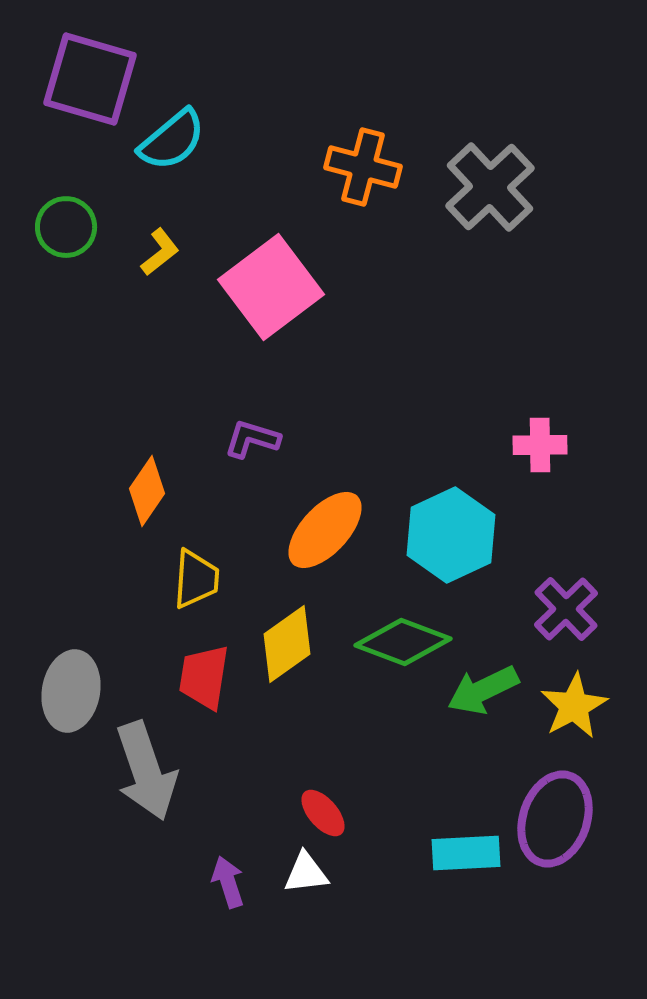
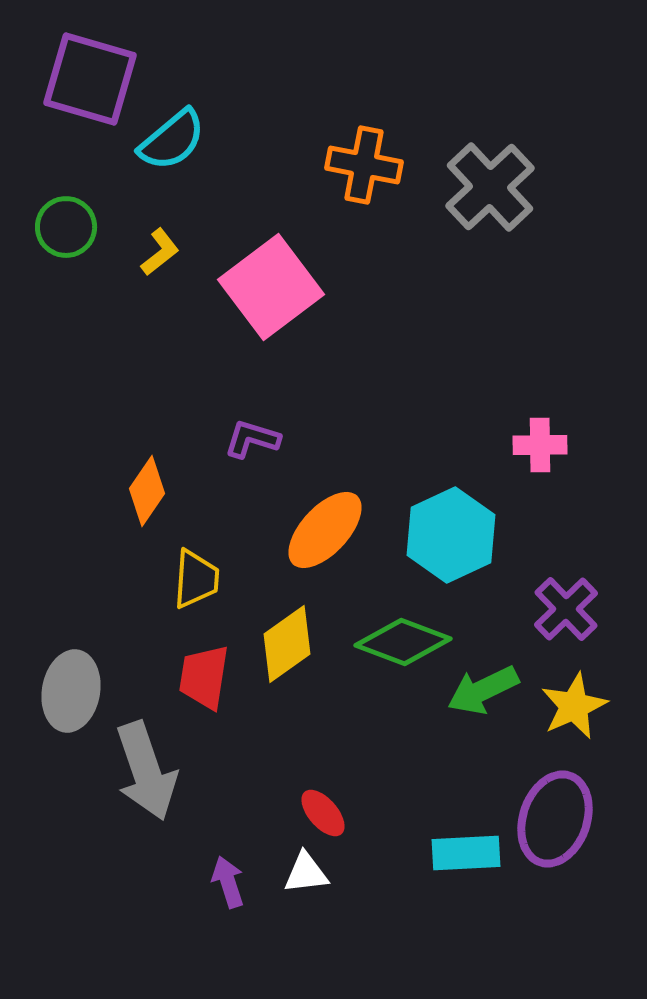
orange cross: moved 1 px right, 2 px up; rotated 4 degrees counterclockwise
yellow star: rotated 4 degrees clockwise
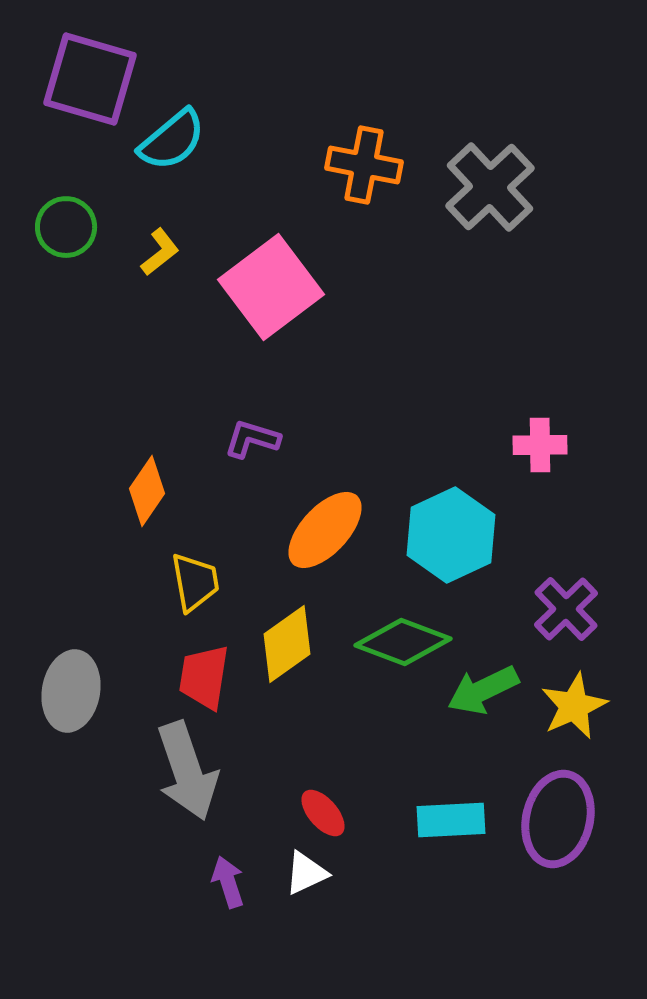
yellow trapezoid: moved 1 px left, 3 px down; rotated 14 degrees counterclockwise
gray arrow: moved 41 px right
purple ellipse: moved 3 px right; rotated 6 degrees counterclockwise
cyan rectangle: moved 15 px left, 33 px up
white triangle: rotated 18 degrees counterclockwise
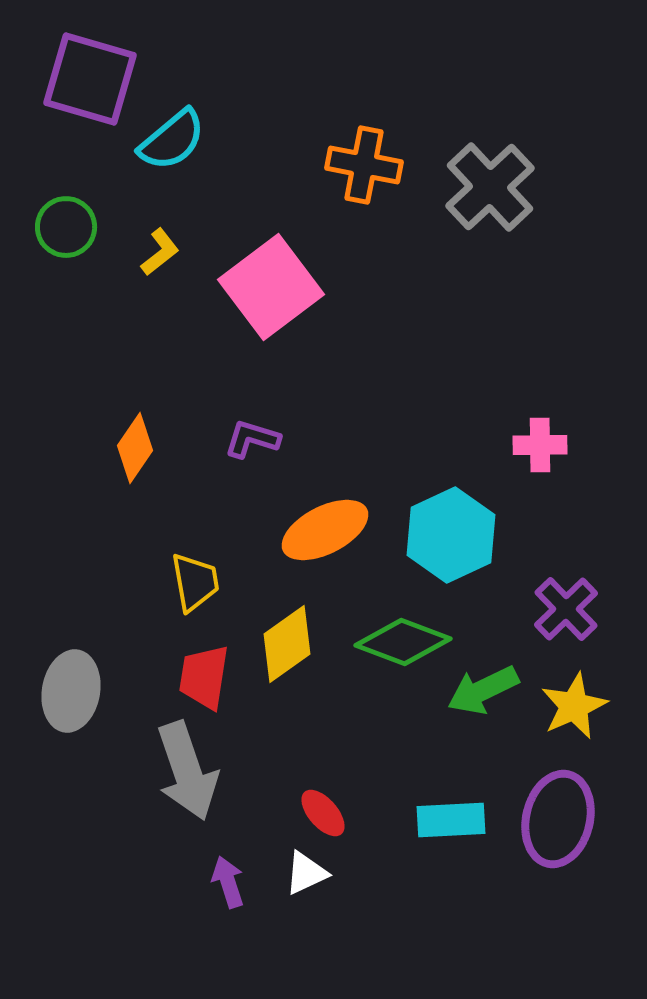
orange diamond: moved 12 px left, 43 px up
orange ellipse: rotated 20 degrees clockwise
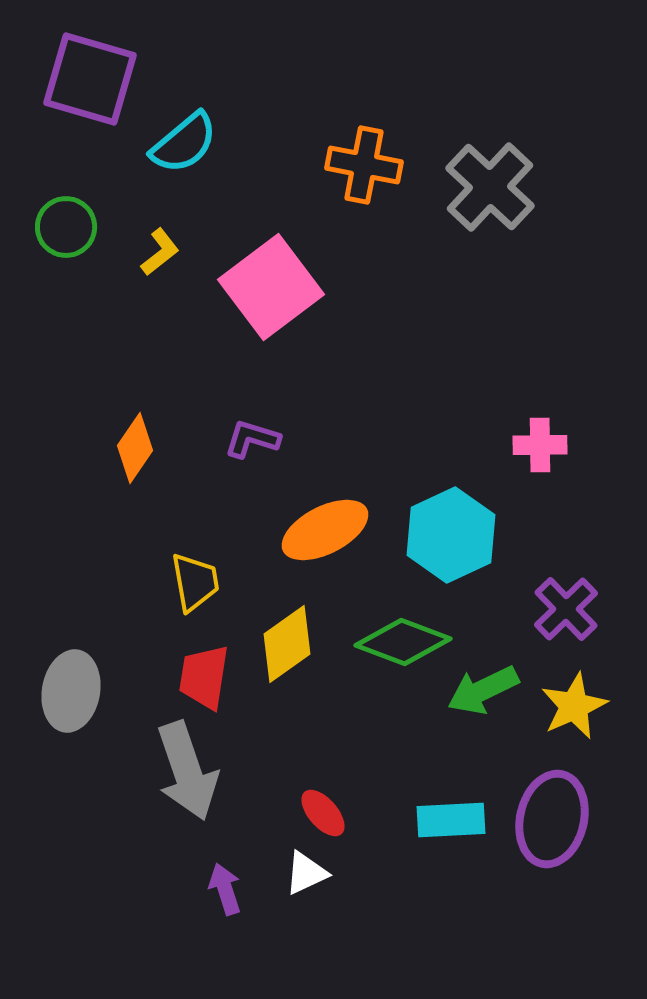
cyan semicircle: moved 12 px right, 3 px down
gray cross: rotated 4 degrees counterclockwise
purple ellipse: moved 6 px left
purple arrow: moved 3 px left, 7 px down
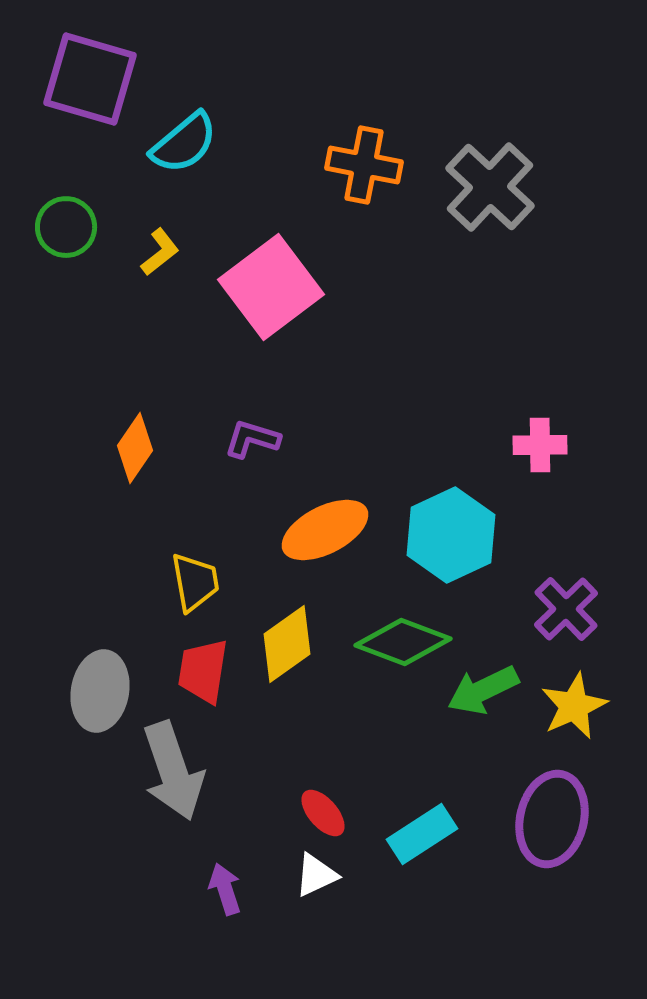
red trapezoid: moved 1 px left, 6 px up
gray ellipse: moved 29 px right
gray arrow: moved 14 px left
cyan rectangle: moved 29 px left, 14 px down; rotated 30 degrees counterclockwise
white triangle: moved 10 px right, 2 px down
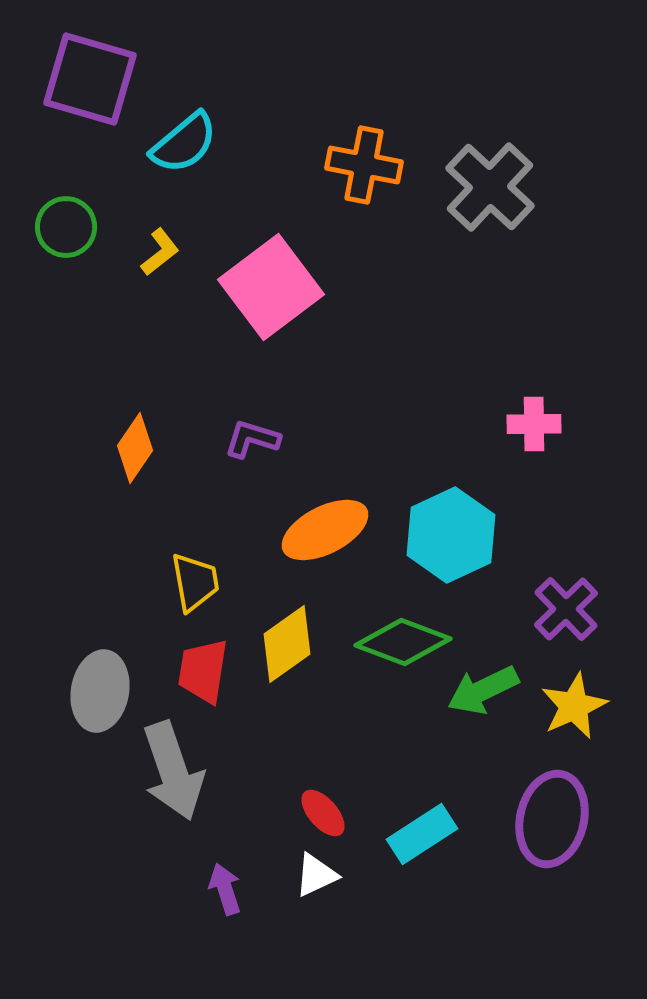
pink cross: moved 6 px left, 21 px up
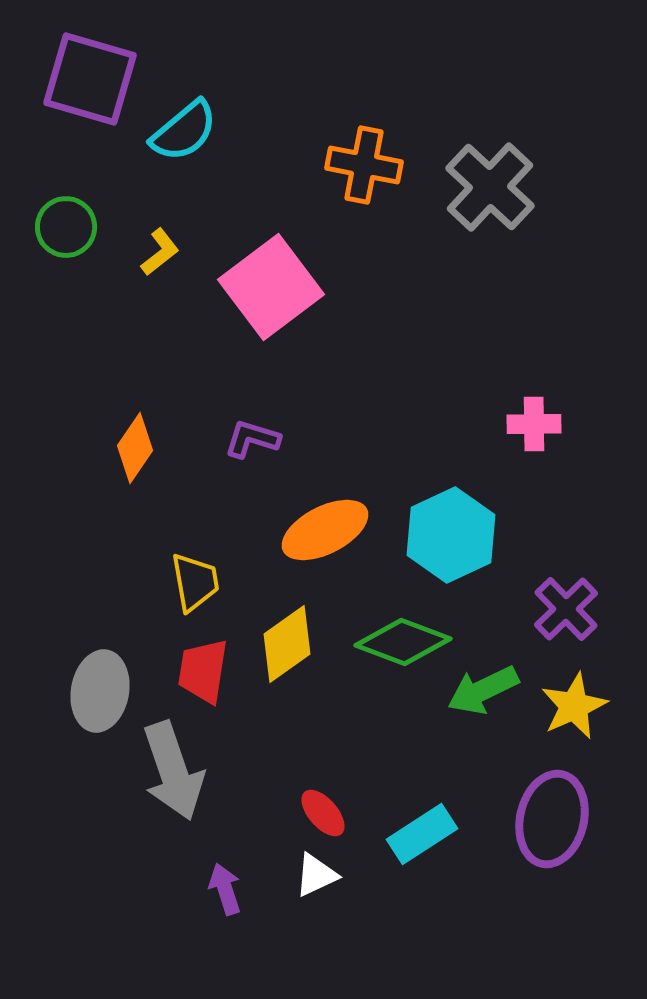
cyan semicircle: moved 12 px up
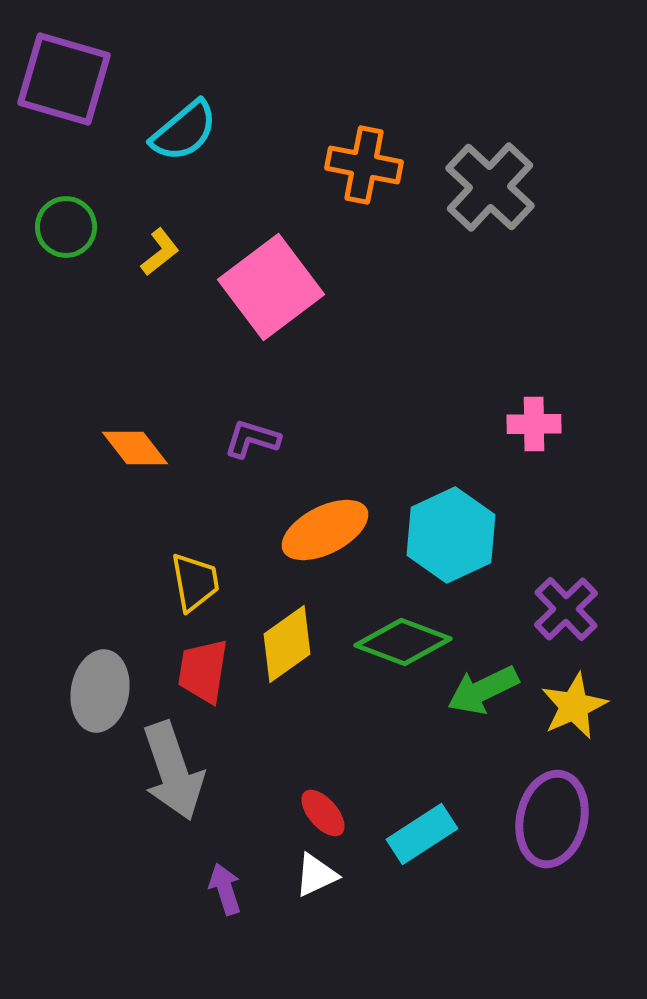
purple square: moved 26 px left
orange diamond: rotated 72 degrees counterclockwise
